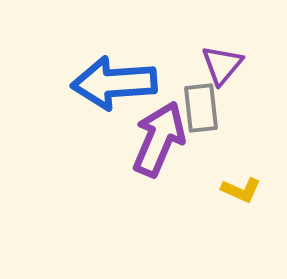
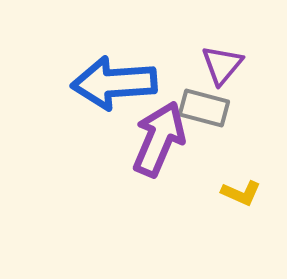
gray rectangle: moved 3 px right; rotated 69 degrees counterclockwise
yellow L-shape: moved 3 px down
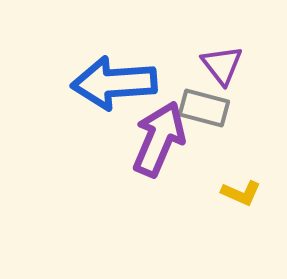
purple triangle: rotated 18 degrees counterclockwise
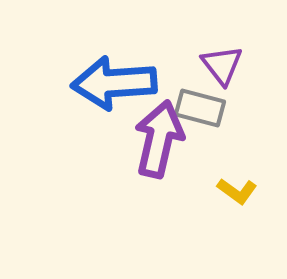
gray rectangle: moved 4 px left
purple arrow: rotated 10 degrees counterclockwise
yellow L-shape: moved 4 px left, 2 px up; rotated 12 degrees clockwise
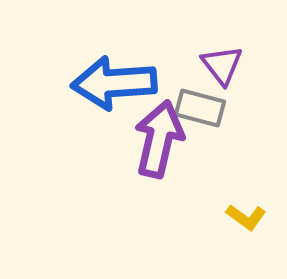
yellow L-shape: moved 9 px right, 26 px down
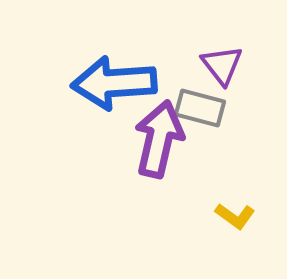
yellow L-shape: moved 11 px left, 1 px up
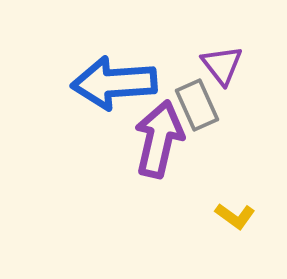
gray rectangle: moved 3 px left, 3 px up; rotated 51 degrees clockwise
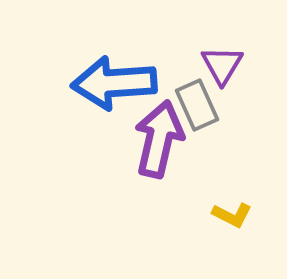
purple triangle: rotated 9 degrees clockwise
yellow L-shape: moved 3 px left, 1 px up; rotated 9 degrees counterclockwise
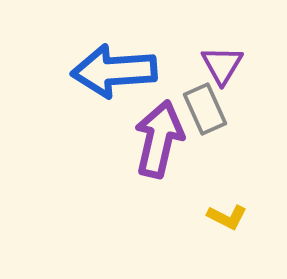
blue arrow: moved 12 px up
gray rectangle: moved 8 px right, 4 px down
yellow L-shape: moved 5 px left, 2 px down
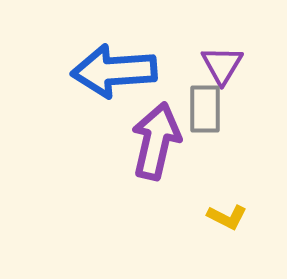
gray rectangle: rotated 24 degrees clockwise
purple arrow: moved 3 px left, 2 px down
